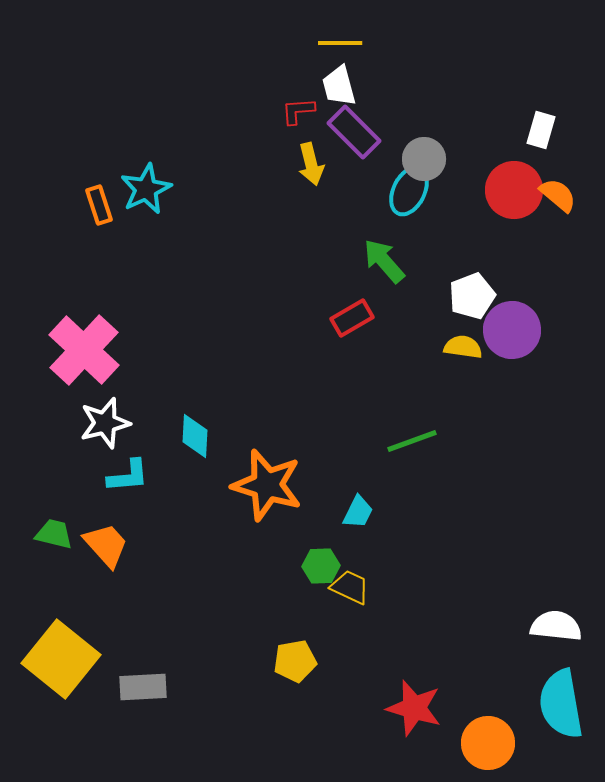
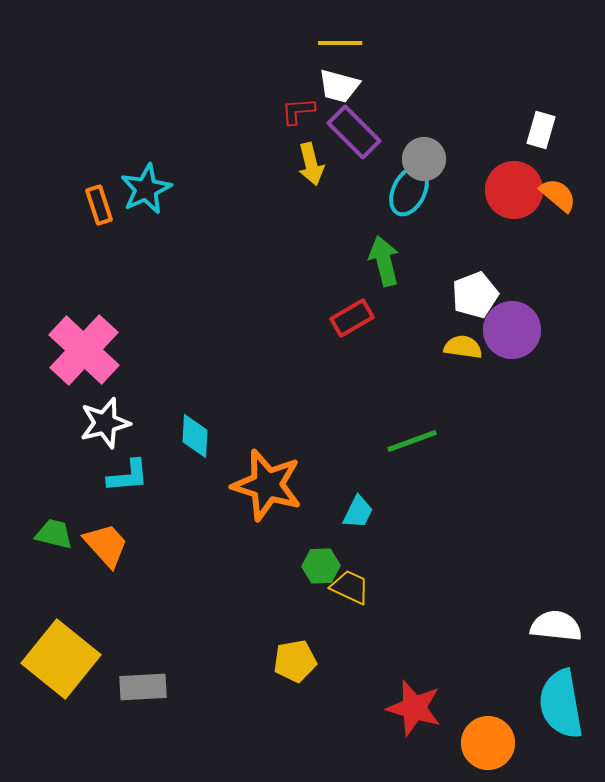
white trapezoid: rotated 60 degrees counterclockwise
green arrow: rotated 27 degrees clockwise
white pentagon: moved 3 px right, 1 px up
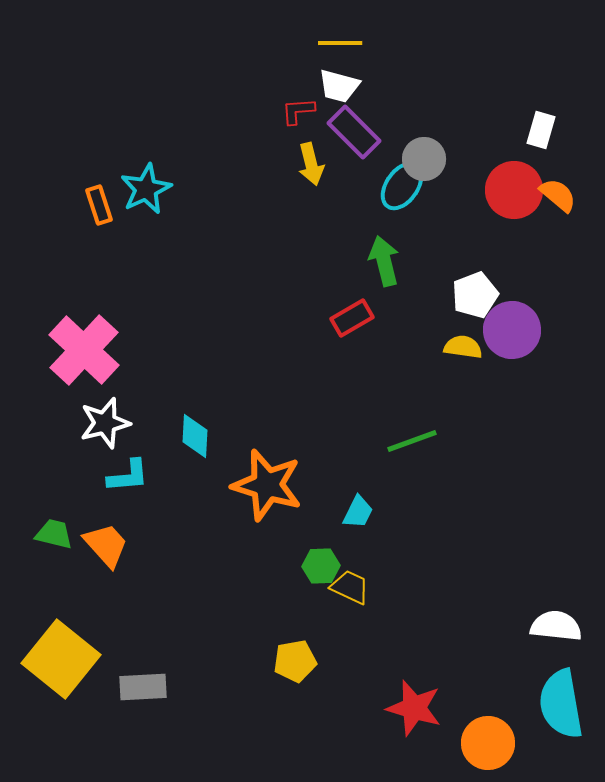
cyan ellipse: moved 7 px left, 5 px up; rotated 9 degrees clockwise
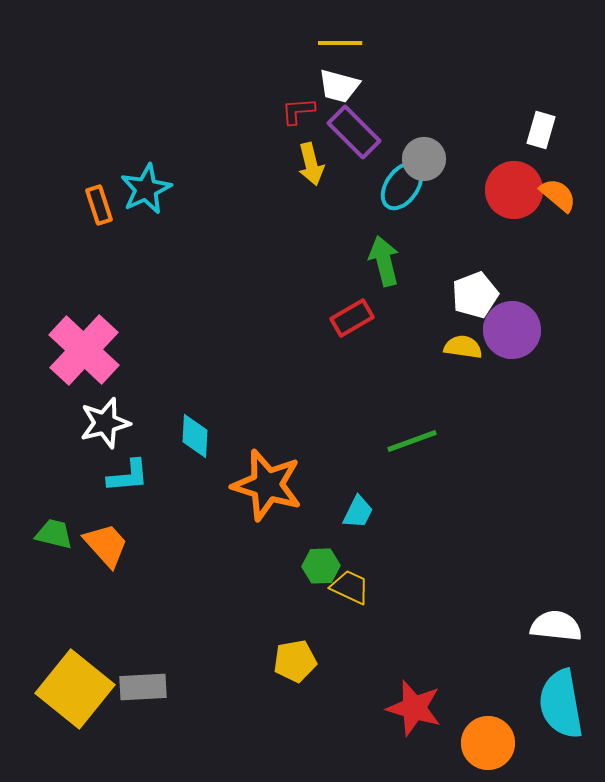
yellow square: moved 14 px right, 30 px down
